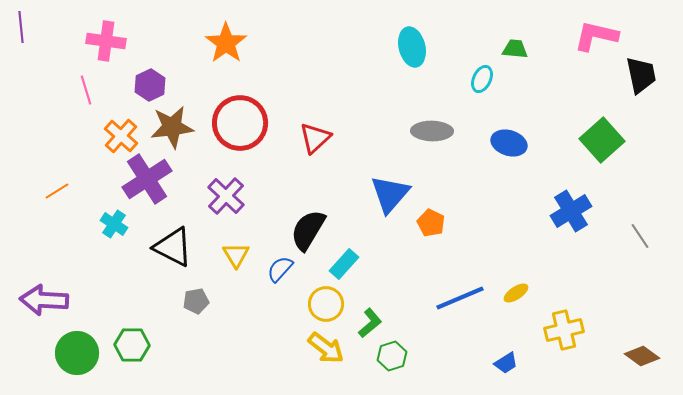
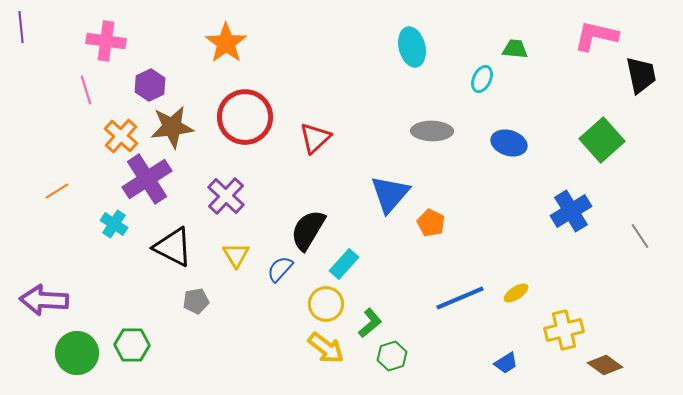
red circle at (240, 123): moved 5 px right, 6 px up
brown diamond at (642, 356): moved 37 px left, 9 px down
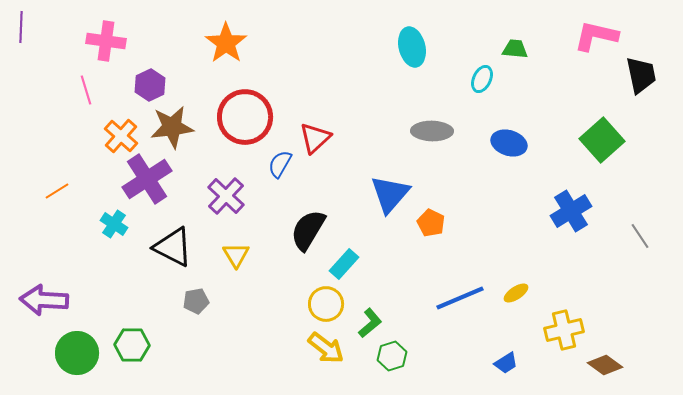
purple line at (21, 27): rotated 8 degrees clockwise
blue semicircle at (280, 269): moved 105 px up; rotated 12 degrees counterclockwise
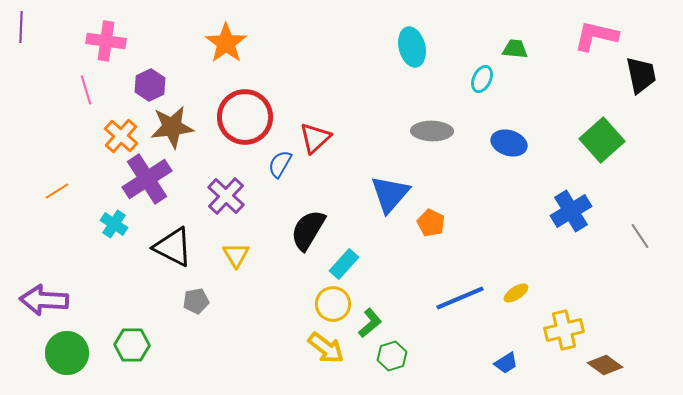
yellow circle at (326, 304): moved 7 px right
green circle at (77, 353): moved 10 px left
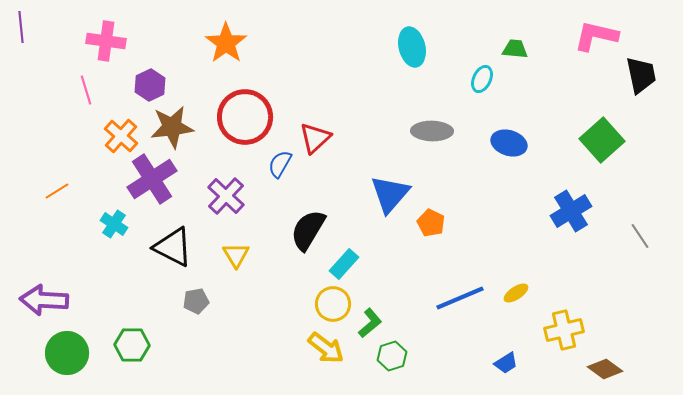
purple line at (21, 27): rotated 8 degrees counterclockwise
purple cross at (147, 179): moved 5 px right
brown diamond at (605, 365): moved 4 px down
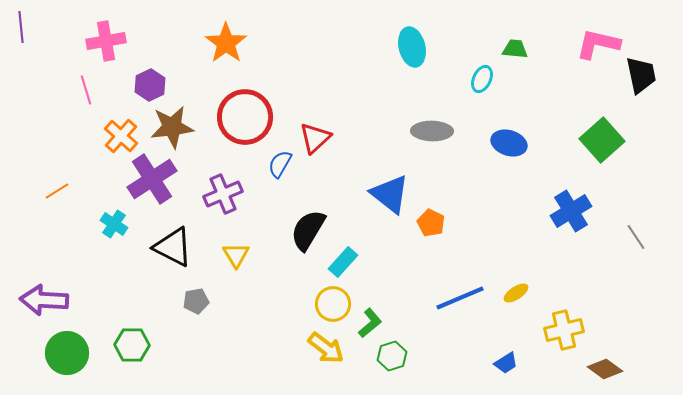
pink L-shape at (596, 36): moved 2 px right, 8 px down
pink cross at (106, 41): rotated 18 degrees counterclockwise
blue triangle at (390, 194): rotated 33 degrees counterclockwise
purple cross at (226, 196): moved 3 px left, 2 px up; rotated 24 degrees clockwise
gray line at (640, 236): moved 4 px left, 1 px down
cyan rectangle at (344, 264): moved 1 px left, 2 px up
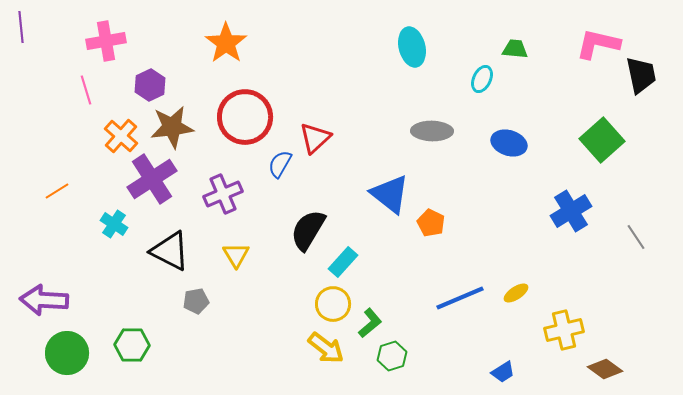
black triangle at (173, 247): moved 3 px left, 4 px down
blue trapezoid at (506, 363): moved 3 px left, 9 px down
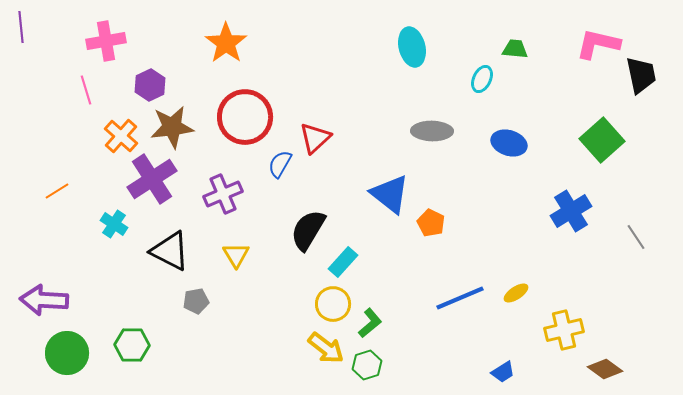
green hexagon at (392, 356): moved 25 px left, 9 px down
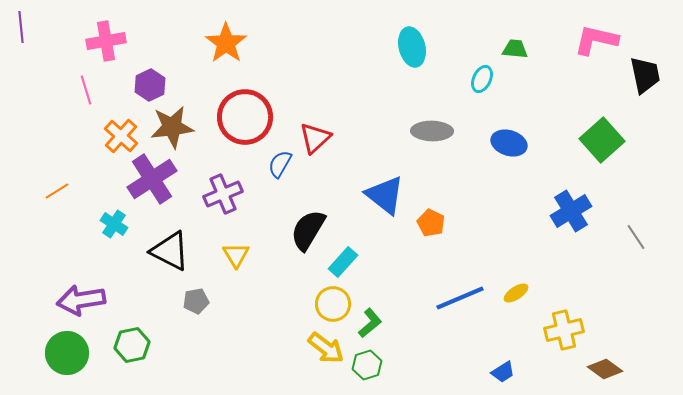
pink L-shape at (598, 44): moved 2 px left, 4 px up
black trapezoid at (641, 75): moved 4 px right
blue triangle at (390, 194): moved 5 px left, 1 px down
purple arrow at (44, 300): moved 37 px right; rotated 12 degrees counterclockwise
green hexagon at (132, 345): rotated 12 degrees counterclockwise
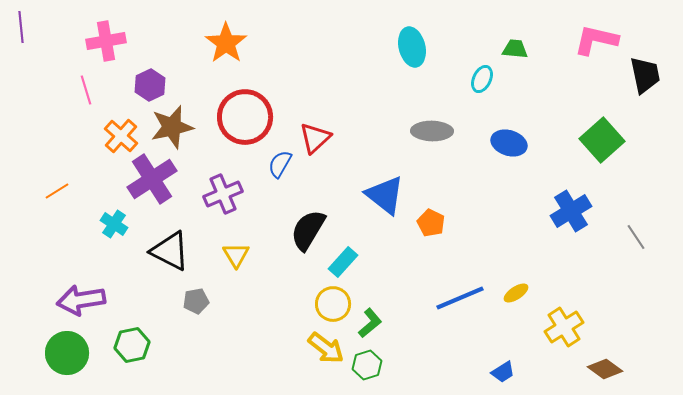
brown star at (172, 127): rotated 6 degrees counterclockwise
yellow cross at (564, 330): moved 3 px up; rotated 18 degrees counterclockwise
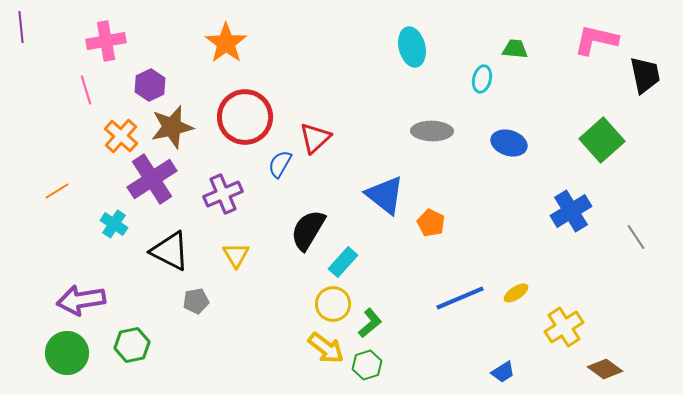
cyan ellipse at (482, 79): rotated 12 degrees counterclockwise
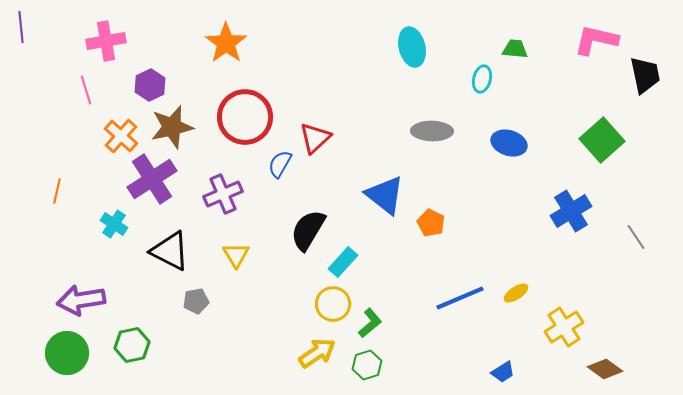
orange line at (57, 191): rotated 45 degrees counterclockwise
yellow arrow at (326, 348): moved 9 px left, 5 px down; rotated 72 degrees counterclockwise
